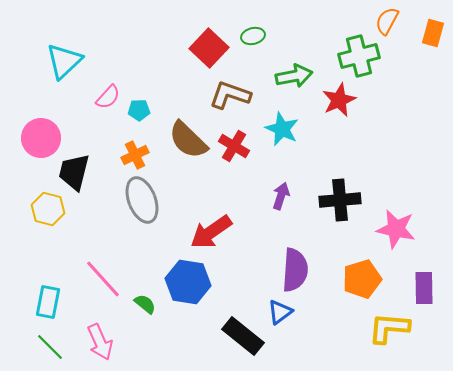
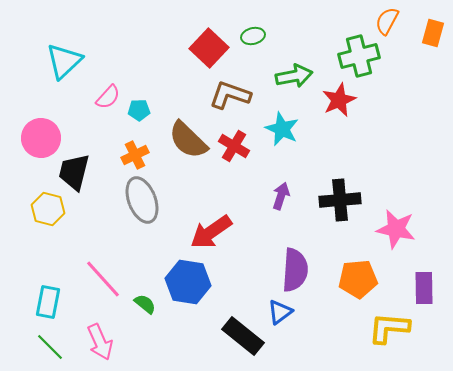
orange pentagon: moved 4 px left; rotated 12 degrees clockwise
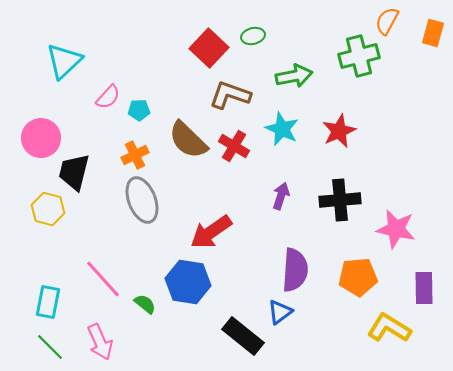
red star: moved 31 px down
orange pentagon: moved 2 px up
yellow L-shape: rotated 27 degrees clockwise
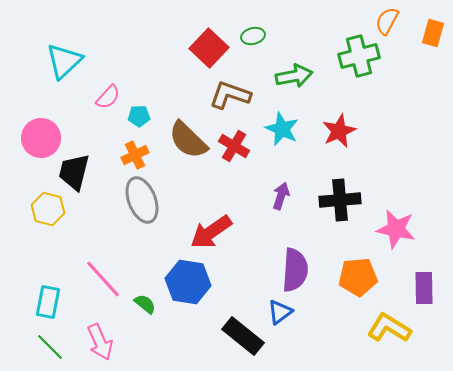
cyan pentagon: moved 6 px down
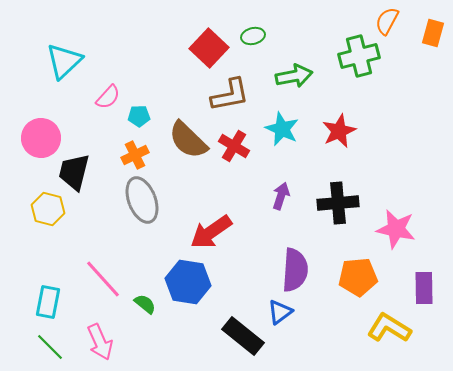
brown L-shape: rotated 150 degrees clockwise
black cross: moved 2 px left, 3 px down
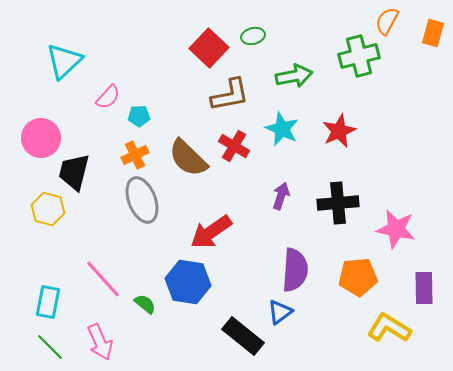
brown semicircle: moved 18 px down
